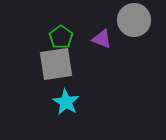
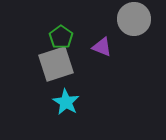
gray circle: moved 1 px up
purple triangle: moved 8 px down
gray square: rotated 9 degrees counterclockwise
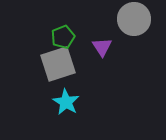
green pentagon: moved 2 px right; rotated 15 degrees clockwise
purple triangle: rotated 35 degrees clockwise
gray square: moved 2 px right
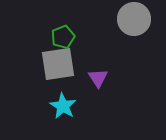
purple triangle: moved 4 px left, 31 px down
gray square: rotated 9 degrees clockwise
cyan star: moved 3 px left, 4 px down
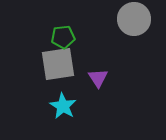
green pentagon: rotated 15 degrees clockwise
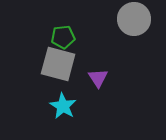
gray square: rotated 24 degrees clockwise
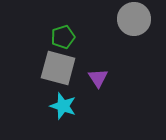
green pentagon: rotated 10 degrees counterclockwise
gray square: moved 4 px down
cyan star: rotated 12 degrees counterclockwise
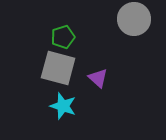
purple triangle: rotated 15 degrees counterclockwise
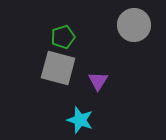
gray circle: moved 6 px down
purple triangle: moved 3 px down; rotated 20 degrees clockwise
cyan star: moved 17 px right, 14 px down
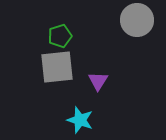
gray circle: moved 3 px right, 5 px up
green pentagon: moved 3 px left, 1 px up
gray square: moved 1 px left, 1 px up; rotated 21 degrees counterclockwise
